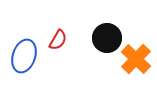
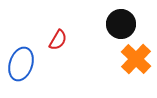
black circle: moved 14 px right, 14 px up
blue ellipse: moved 3 px left, 8 px down
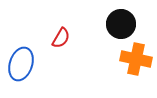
red semicircle: moved 3 px right, 2 px up
orange cross: rotated 32 degrees counterclockwise
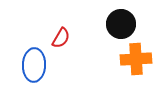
orange cross: rotated 16 degrees counterclockwise
blue ellipse: moved 13 px right, 1 px down; rotated 16 degrees counterclockwise
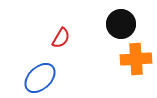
blue ellipse: moved 6 px right, 13 px down; rotated 44 degrees clockwise
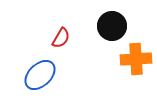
black circle: moved 9 px left, 2 px down
blue ellipse: moved 3 px up
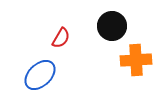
orange cross: moved 1 px down
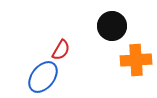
red semicircle: moved 12 px down
blue ellipse: moved 3 px right, 2 px down; rotated 8 degrees counterclockwise
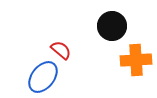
red semicircle: rotated 80 degrees counterclockwise
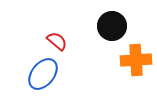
red semicircle: moved 4 px left, 9 px up
blue ellipse: moved 3 px up
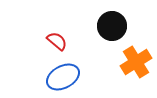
orange cross: moved 2 px down; rotated 28 degrees counterclockwise
blue ellipse: moved 20 px right, 3 px down; rotated 24 degrees clockwise
